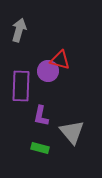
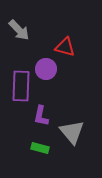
gray arrow: rotated 120 degrees clockwise
red triangle: moved 5 px right, 13 px up
purple circle: moved 2 px left, 2 px up
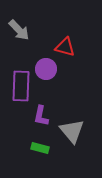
gray triangle: moved 1 px up
